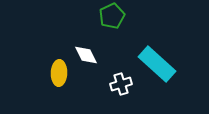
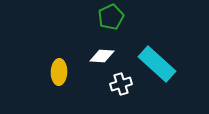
green pentagon: moved 1 px left, 1 px down
white diamond: moved 16 px right, 1 px down; rotated 60 degrees counterclockwise
yellow ellipse: moved 1 px up
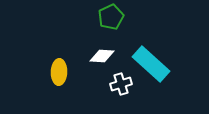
cyan rectangle: moved 6 px left
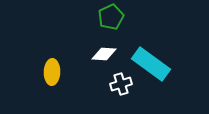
white diamond: moved 2 px right, 2 px up
cyan rectangle: rotated 6 degrees counterclockwise
yellow ellipse: moved 7 px left
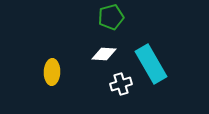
green pentagon: rotated 10 degrees clockwise
cyan rectangle: rotated 24 degrees clockwise
